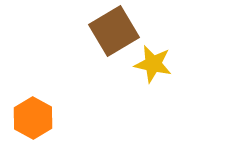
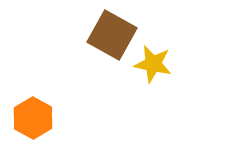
brown square: moved 2 px left, 4 px down; rotated 30 degrees counterclockwise
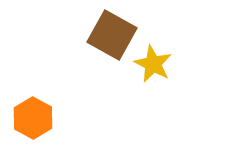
yellow star: rotated 15 degrees clockwise
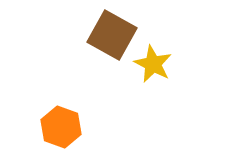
orange hexagon: moved 28 px right, 9 px down; rotated 9 degrees counterclockwise
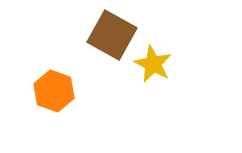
orange hexagon: moved 7 px left, 36 px up
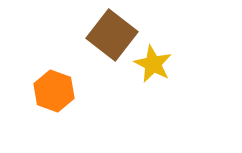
brown square: rotated 9 degrees clockwise
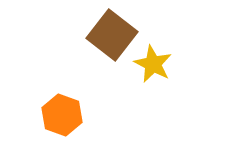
orange hexagon: moved 8 px right, 24 px down
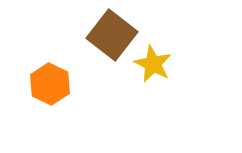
orange hexagon: moved 12 px left, 31 px up; rotated 6 degrees clockwise
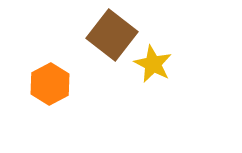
orange hexagon: rotated 6 degrees clockwise
